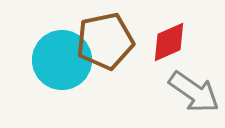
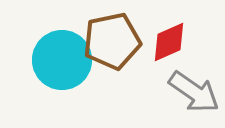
brown pentagon: moved 7 px right
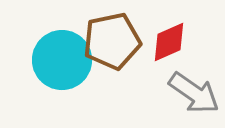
gray arrow: moved 1 px down
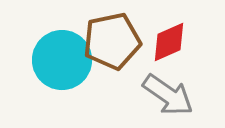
gray arrow: moved 26 px left, 2 px down
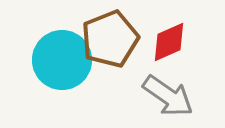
brown pentagon: moved 2 px left, 2 px up; rotated 10 degrees counterclockwise
gray arrow: moved 1 px down
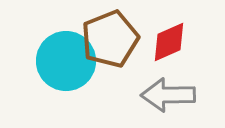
cyan circle: moved 4 px right, 1 px down
gray arrow: moved 1 px up; rotated 144 degrees clockwise
